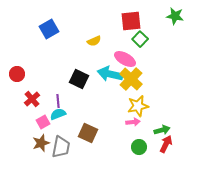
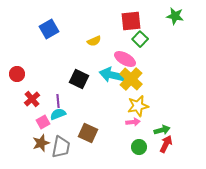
cyan arrow: moved 2 px right, 1 px down
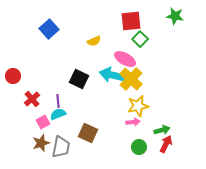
blue square: rotated 12 degrees counterclockwise
red circle: moved 4 px left, 2 px down
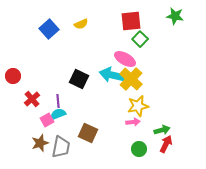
yellow semicircle: moved 13 px left, 17 px up
pink square: moved 4 px right, 2 px up
brown star: moved 1 px left
green circle: moved 2 px down
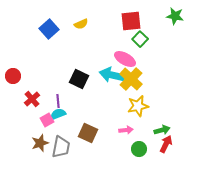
pink arrow: moved 7 px left, 8 px down
